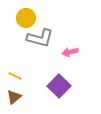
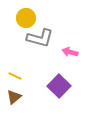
pink arrow: rotated 28 degrees clockwise
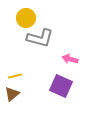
pink arrow: moved 7 px down
yellow line: rotated 40 degrees counterclockwise
purple square: moved 2 px right; rotated 20 degrees counterclockwise
brown triangle: moved 2 px left, 3 px up
